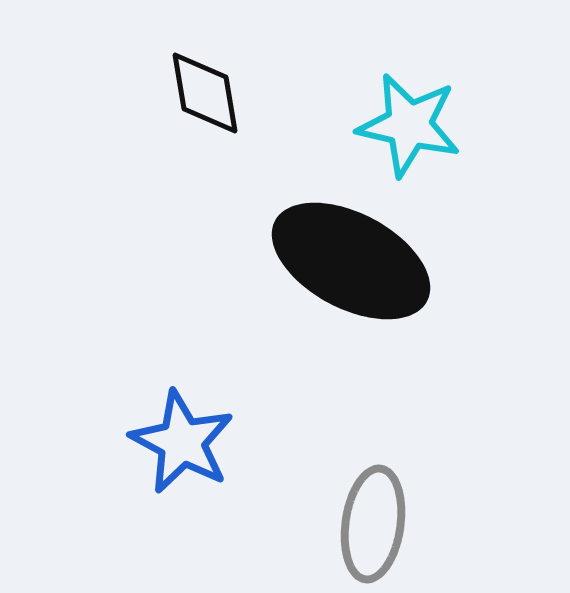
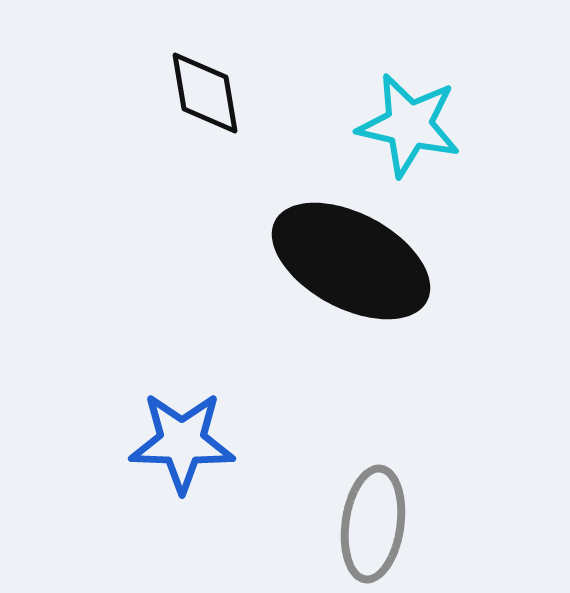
blue star: rotated 26 degrees counterclockwise
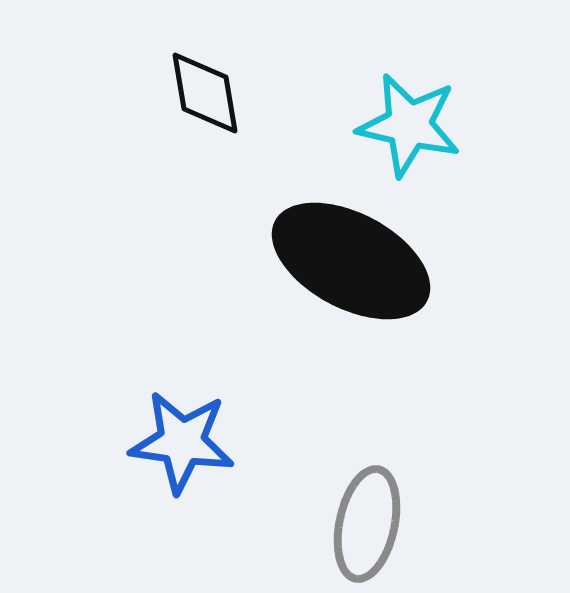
blue star: rotated 6 degrees clockwise
gray ellipse: moved 6 px left; rotated 4 degrees clockwise
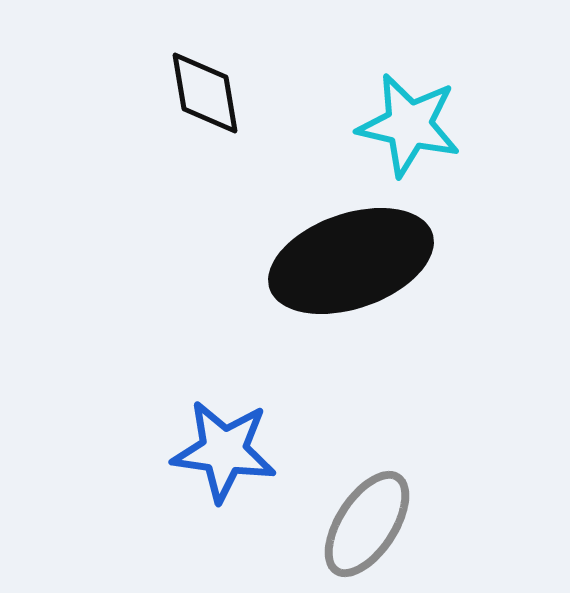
black ellipse: rotated 47 degrees counterclockwise
blue star: moved 42 px right, 9 px down
gray ellipse: rotated 21 degrees clockwise
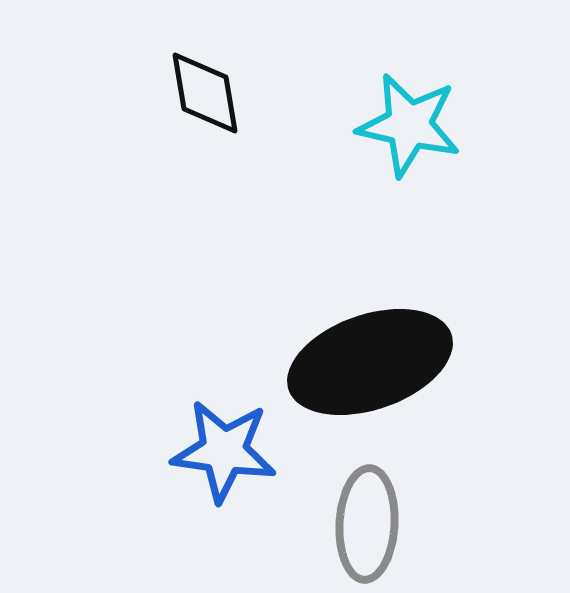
black ellipse: moved 19 px right, 101 px down
gray ellipse: rotated 30 degrees counterclockwise
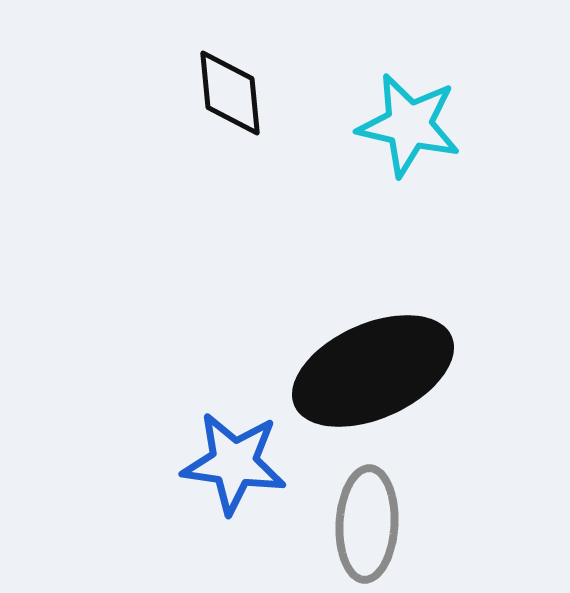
black diamond: moved 25 px right; rotated 4 degrees clockwise
black ellipse: moved 3 px right, 9 px down; rotated 5 degrees counterclockwise
blue star: moved 10 px right, 12 px down
